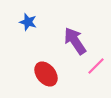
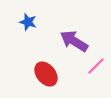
purple arrow: moved 1 px left; rotated 24 degrees counterclockwise
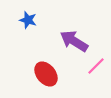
blue star: moved 2 px up
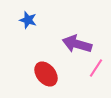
purple arrow: moved 3 px right, 3 px down; rotated 16 degrees counterclockwise
pink line: moved 2 px down; rotated 12 degrees counterclockwise
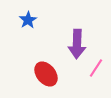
blue star: rotated 24 degrees clockwise
purple arrow: rotated 104 degrees counterclockwise
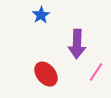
blue star: moved 13 px right, 5 px up
pink line: moved 4 px down
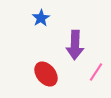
blue star: moved 3 px down
purple arrow: moved 2 px left, 1 px down
